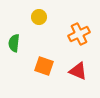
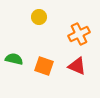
green semicircle: moved 16 px down; rotated 96 degrees clockwise
red triangle: moved 1 px left, 5 px up
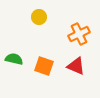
red triangle: moved 1 px left
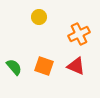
green semicircle: moved 8 px down; rotated 36 degrees clockwise
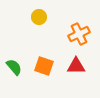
red triangle: rotated 24 degrees counterclockwise
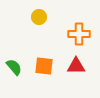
orange cross: rotated 25 degrees clockwise
orange square: rotated 12 degrees counterclockwise
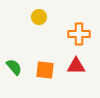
orange square: moved 1 px right, 4 px down
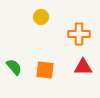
yellow circle: moved 2 px right
red triangle: moved 7 px right, 1 px down
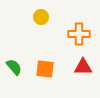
orange square: moved 1 px up
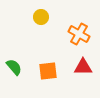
orange cross: rotated 30 degrees clockwise
orange square: moved 3 px right, 2 px down; rotated 12 degrees counterclockwise
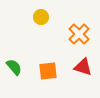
orange cross: rotated 15 degrees clockwise
red triangle: rotated 18 degrees clockwise
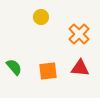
red triangle: moved 3 px left, 1 px down; rotated 12 degrees counterclockwise
